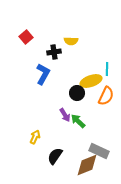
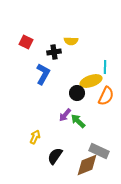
red square: moved 5 px down; rotated 24 degrees counterclockwise
cyan line: moved 2 px left, 2 px up
purple arrow: rotated 72 degrees clockwise
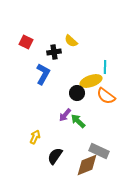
yellow semicircle: rotated 40 degrees clockwise
orange semicircle: rotated 102 degrees clockwise
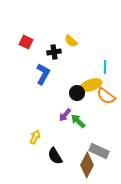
yellow ellipse: moved 4 px down
black semicircle: rotated 66 degrees counterclockwise
brown diamond: rotated 40 degrees counterclockwise
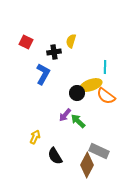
yellow semicircle: rotated 64 degrees clockwise
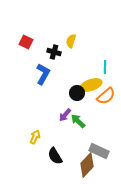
black cross: rotated 24 degrees clockwise
orange semicircle: rotated 78 degrees counterclockwise
brown diamond: rotated 15 degrees clockwise
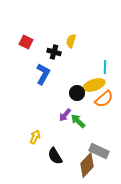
yellow ellipse: moved 3 px right
orange semicircle: moved 2 px left, 3 px down
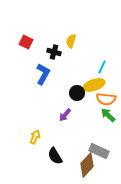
cyan line: moved 3 px left; rotated 24 degrees clockwise
orange semicircle: moved 2 px right; rotated 48 degrees clockwise
green arrow: moved 30 px right, 6 px up
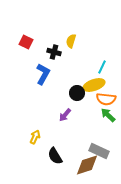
brown diamond: rotated 30 degrees clockwise
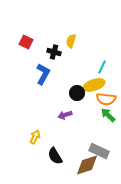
purple arrow: rotated 32 degrees clockwise
